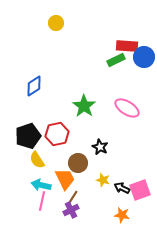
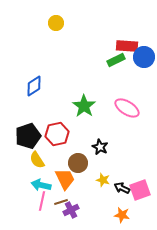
brown line: moved 12 px left, 5 px down; rotated 40 degrees clockwise
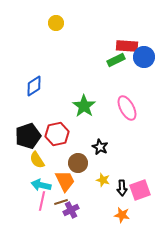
pink ellipse: rotated 30 degrees clockwise
orange trapezoid: moved 2 px down
black arrow: rotated 119 degrees counterclockwise
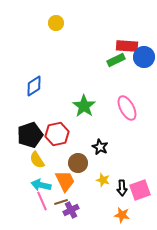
black pentagon: moved 2 px right, 1 px up
pink line: rotated 36 degrees counterclockwise
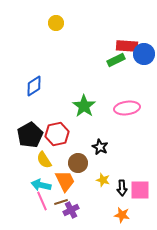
blue circle: moved 3 px up
pink ellipse: rotated 70 degrees counterclockwise
black pentagon: rotated 10 degrees counterclockwise
yellow semicircle: moved 7 px right
pink square: rotated 20 degrees clockwise
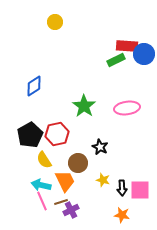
yellow circle: moved 1 px left, 1 px up
